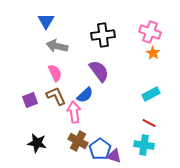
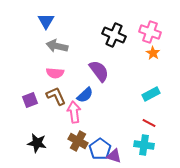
black cross: moved 11 px right; rotated 30 degrees clockwise
pink semicircle: rotated 120 degrees clockwise
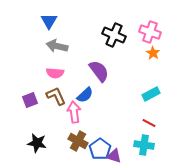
blue triangle: moved 3 px right
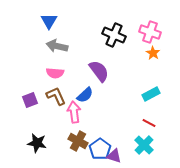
cyan cross: rotated 36 degrees clockwise
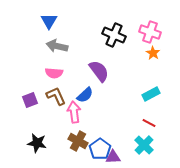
pink semicircle: moved 1 px left
purple triangle: moved 1 px left, 1 px down; rotated 21 degrees counterclockwise
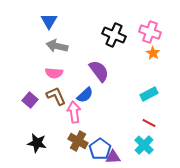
cyan rectangle: moved 2 px left
purple square: rotated 28 degrees counterclockwise
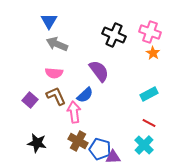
gray arrow: moved 2 px up; rotated 10 degrees clockwise
blue pentagon: rotated 20 degrees counterclockwise
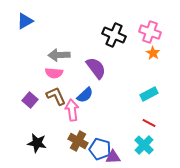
blue triangle: moved 24 px left; rotated 30 degrees clockwise
gray arrow: moved 2 px right, 11 px down; rotated 25 degrees counterclockwise
purple semicircle: moved 3 px left, 3 px up
pink arrow: moved 2 px left, 2 px up
